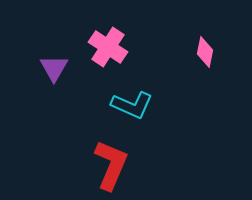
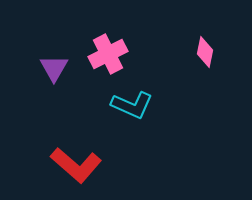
pink cross: moved 7 px down; rotated 30 degrees clockwise
red L-shape: moved 35 px left; rotated 108 degrees clockwise
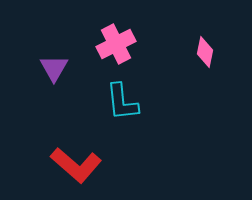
pink cross: moved 8 px right, 10 px up
cyan L-shape: moved 10 px left, 3 px up; rotated 60 degrees clockwise
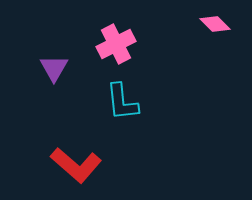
pink diamond: moved 10 px right, 28 px up; rotated 56 degrees counterclockwise
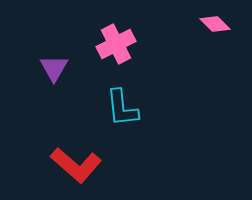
cyan L-shape: moved 6 px down
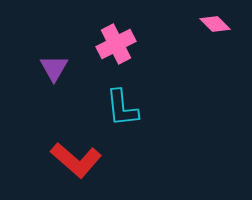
red L-shape: moved 5 px up
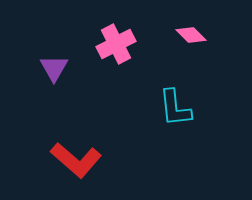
pink diamond: moved 24 px left, 11 px down
cyan L-shape: moved 53 px right
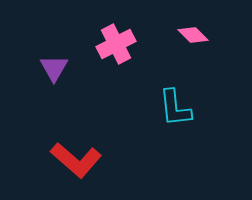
pink diamond: moved 2 px right
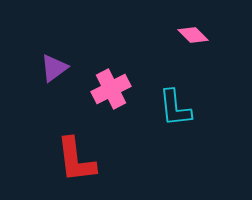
pink cross: moved 5 px left, 45 px down
purple triangle: rotated 24 degrees clockwise
red L-shape: rotated 42 degrees clockwise
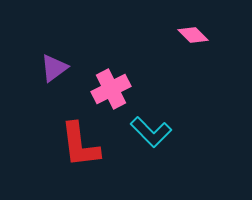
cyan L-shape: moved 24 px left, 24 px down; rotated 39 degrees counterclockwise
red L-shape: moved 4 px right, 15 px up
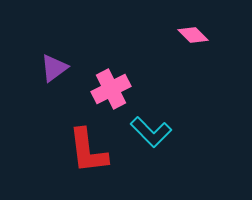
red L-shape: moved 8 px right, 6 px down
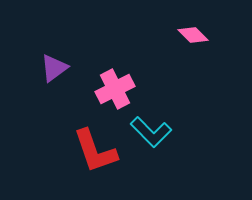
pink cross: moved 4 px right
red L-shape: moved 7 px right; rotated 12 degrees counterclockwise
